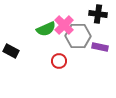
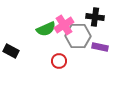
black cross: moved 3 px left, 3 px down
pink cross: rotated 12 degrees clockwise
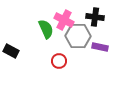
pink cross: moved 5 px up; rotated 30 degrees counterclockwise
green semicircle: rotated 90 degrees counterclockwise
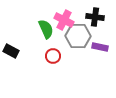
red circle: moved 6 px left, 5 px up
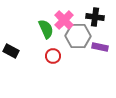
pink cross: rotated 18 degrees clockwise
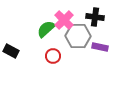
green semicircle: rotated 108 degrees counterclockwise
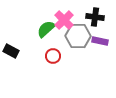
purple rectangle: moved 6 px up
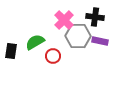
green semicircle: moved 11 px left, 13 px down; rotated 12 degrees clockwise
black rectangle: rotated 70 degrees clockwise
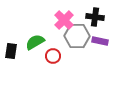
gray hexagon: moved 1 px left
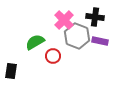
gray hexagon: rotated 20 degrees clockwise
black rectangle: moved 20 px down
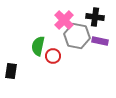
gray hexagon: rotated 10 degrees counterclockwise
green semicircle: moved 3 px right, 4 px down; rotated 48 degrees counterclockwise
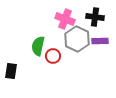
pink cross: moved 1 px right, 1 px up; rotated 24 degrees counterclockwise
gray hexagon: moved 3 px down; rotated 15 degrees clockwise
purple rectangle: rotated 14 degrees counterclockwise
